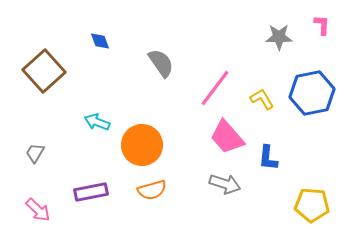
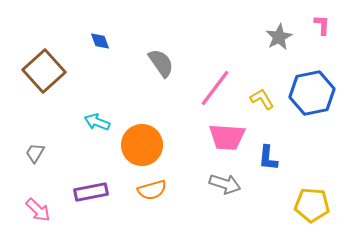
gray star: rotated 28 degrees counterclockwise
pink trapezoid: rotated 45 degrees counterclockwise
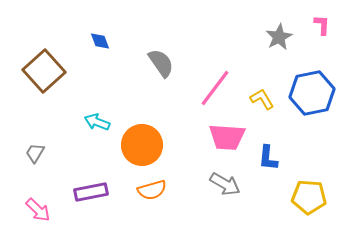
gray arrow: rotated 12 degrees clockwise
yellow pentagon: moved 3 px left, 8 px up
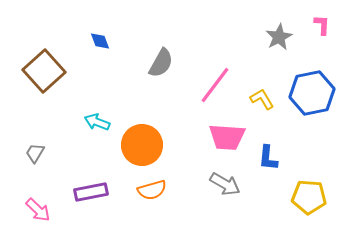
gray semicircle: rotated 64 degrees clockwise
pink line: moved 3 px up
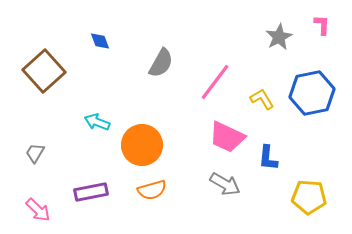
pink line: moved 3 px up
pink trapezoid: rotated 21 degrees clockwise
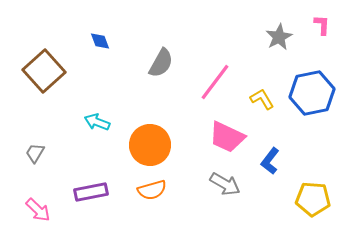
orange circle: moved 8 px right
blue L-shape: moved 2 px right, 3 px down; rotated 32 degrees clockwise
yellow pentagon: moved 4 px right, 2 px down
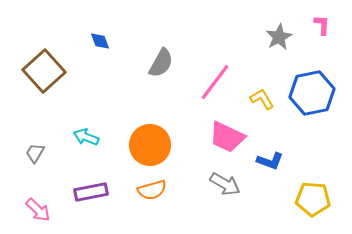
cyan arrow: moved 11 px left, 15 px down
blue L-shape: rotated 108 degrees counterclockwise
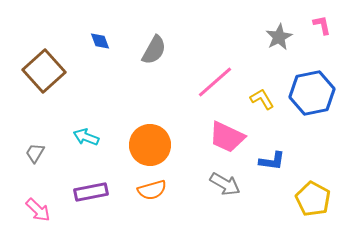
pink L-shape: rotated 15 degrees counterclockwise
gray semicircle: moved 7 px left, 13 px up
pink line: rotated 12 degrees clockwise
blue L-shape: moved 2 px right; rotated 12 degrees counterclockwise
yellow pentagon: rotated 24 degrees clockwise
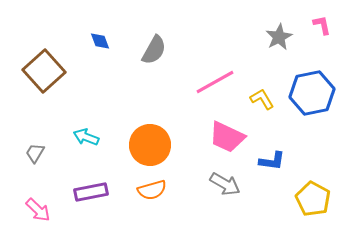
pink line: rotated 12 degrees clockwise
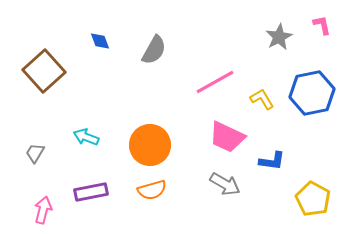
pink arrow: moved 5 px right; rotated 120 degrees counterclockwise
